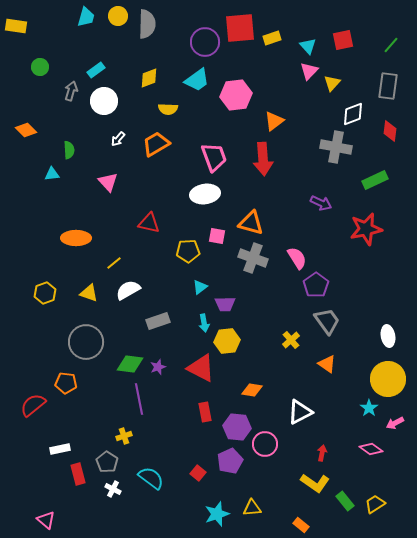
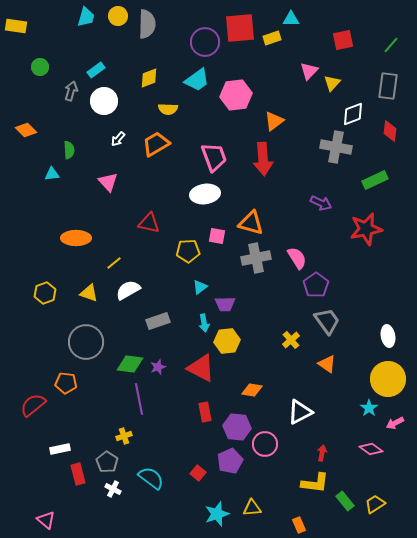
cyan triangle at (308, 46): moved 17 px left, 27 px up; rotated 48 degrees counterclockwise
gray cross at (253, 258): moved 3 px right; rotated 32 degrees counterclockwise
yellow L-shape at (315, 483): rotated 28 degrees counterclockwise
orange rectangle at (301, 525): moved 2 px left; rotated 28 degrees clockwise
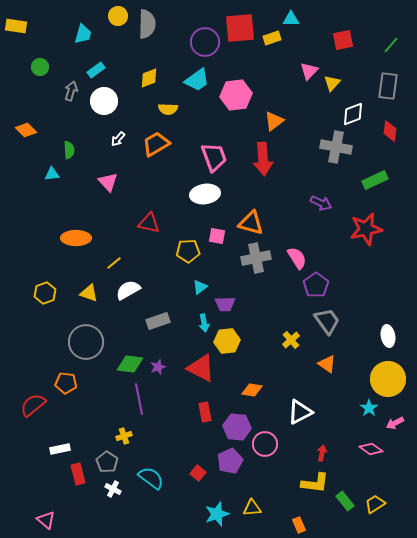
cyan trapezoid at (86, 17): moved 3 px left, 17 px down
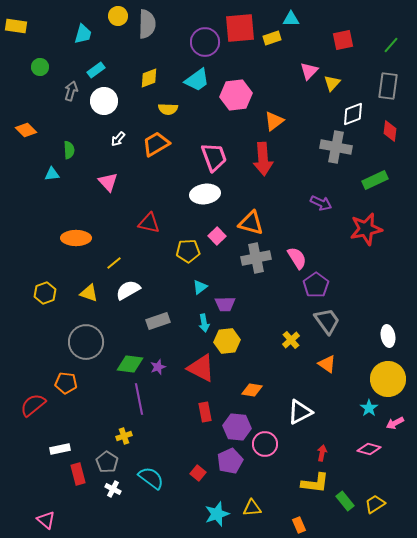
pink square at (217, 236): rotated 36 degrees clockwise
pink diamond at (371, 449): moved 2 px left; rotated 20 degrees counterclockwise
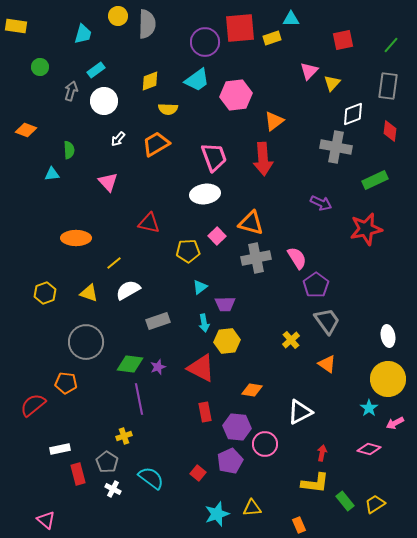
yellow diamond at (149, 78): moved 1 px right, 3 px down
orange diamond at (26, 130): rotated 25 degrees counterclockwise
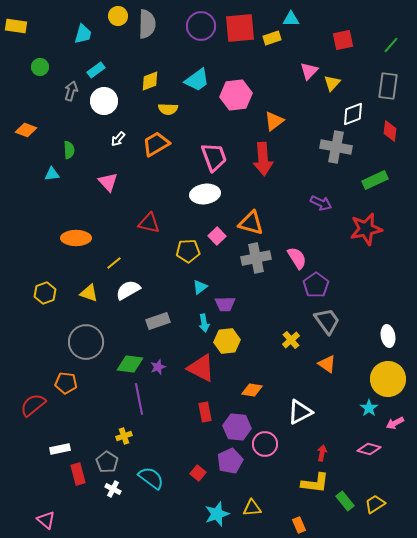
purple circle at (205, 42): moved 4 px left, 16 px up
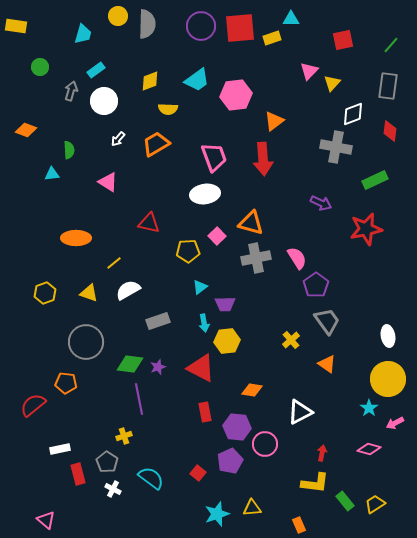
pink triangle at (108, 182): rotated 15 degrees counterclockwise
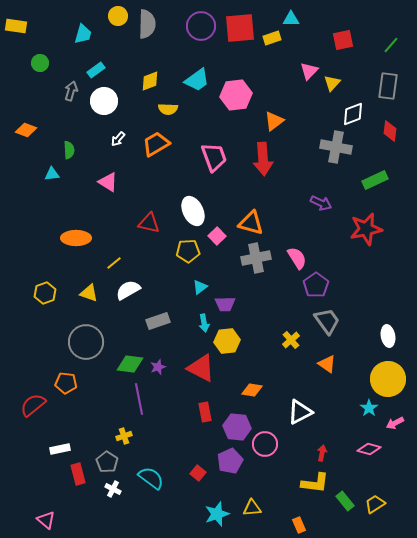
green circle at (40, 67): moved 4 px up
white ellipse at (205, 194): moved 12 px left, 17 px down; rotated 72 degrees clockwise
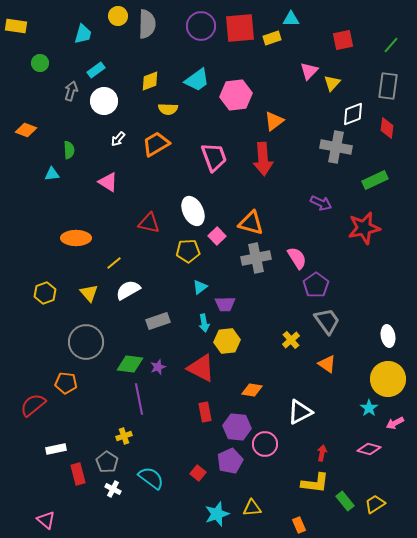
red diamond at (390, 131): moved 3 px left, 3 px up
red star at (366, 229): moved 2 px left, 1 px up
yellow triangle at (89, 293): rotated 30 degrees clockwise
white rectangle at (60, 449): moved 4 px left
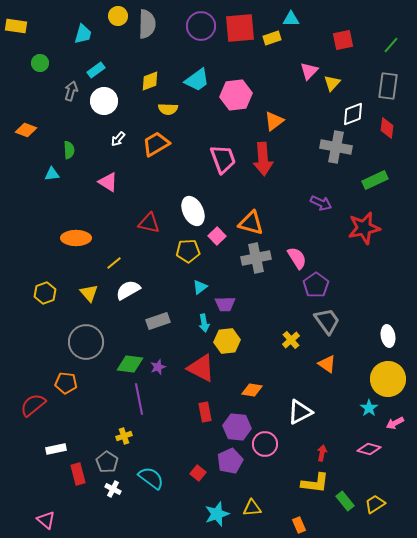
pink trapezoid at (214, 157): moved 9 px right, 2 px down
